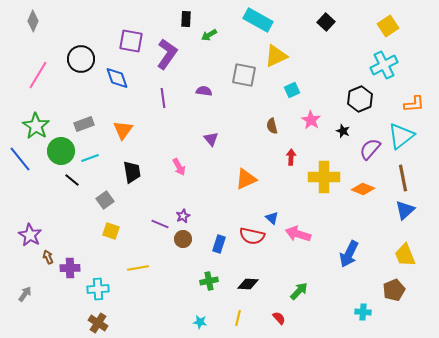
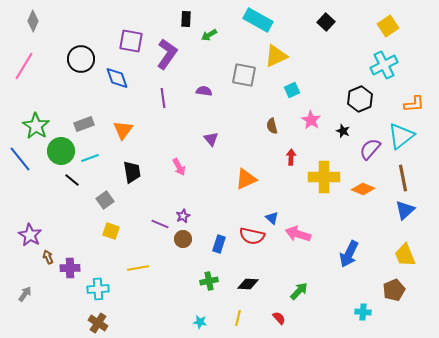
pink line at (38, 75): moved 14 px left, 9 px up
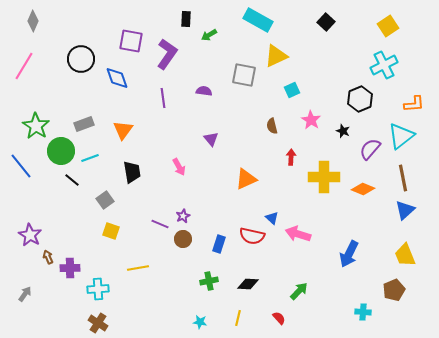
blue line at (20, 159): moved 1 px right, 7 px down
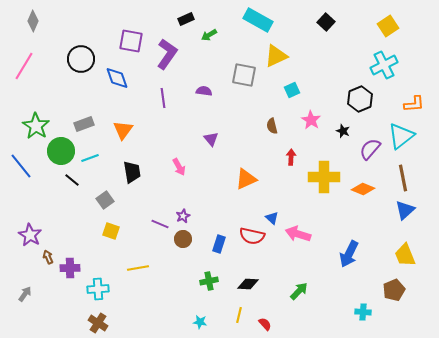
black rectangle at (186, 19): rotated 63 degrees clockwise
yellow line at (238, 318): moved 1 px right, 3 px up
red semicircle at (279, 318): moved 14 px left, 6 px down
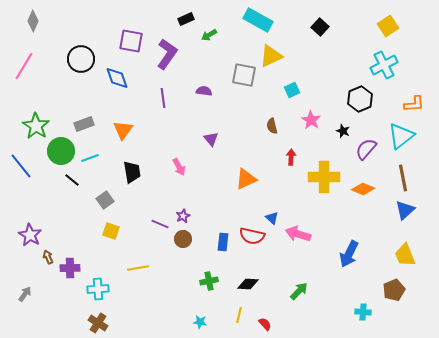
black square at (326, 22): moved 6 px left, 5 px down
yellow triangle at (276, 56): moved 5 px left
purple semicircle at (370, 149): moved 4 px left
blue rectangle at (219, 244): moved 4 px right, 2 px up; rotated 12 degrees counterclockwise
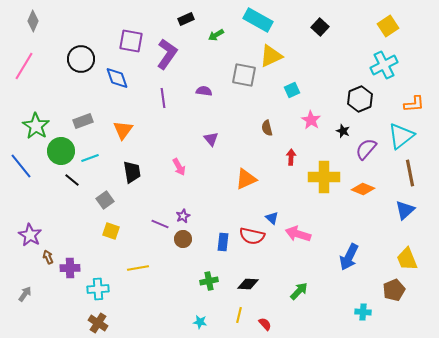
green arrow at (209, 35): moved 7 px right
gray rectangle at (84, 124): moved 1 px left, 3 px up
brown semicircle at (272, 126): moved 5 px left, 2 px down
brown line at (403, 178): moved 7 px right, 5 px up
blue arrow at (349, 254): moved 3 px down
yellow trapezoid at (405, 255): moved 2 px right, 4 px down
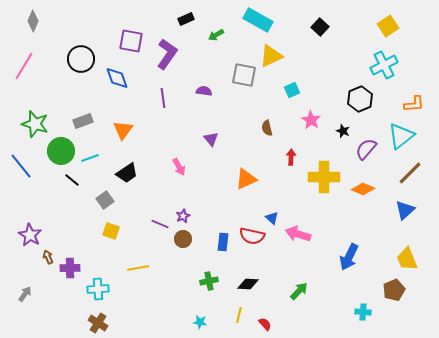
green star at (36, 126): moved 1 px left, 2 px up; rotated 16 degrees counterclockwise
black trapezoid at (132, 172): moved 5 px left, 1 px down; rotated 65 degrees clockwise
brown line at (410, 173): rotated 56 degrees clockwise
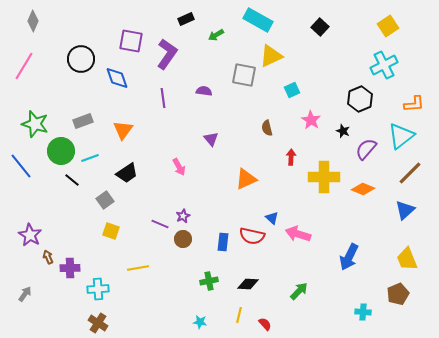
brown pentagon at (394, 290): moved 4 px right, 4 px down
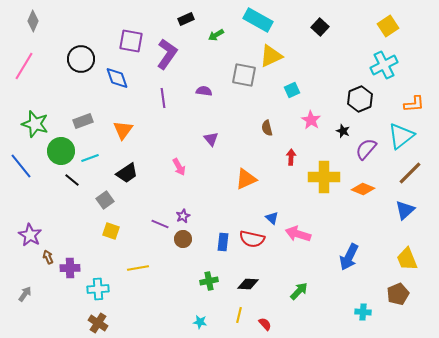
red semicircle at (252, 236): moved 3 px down
